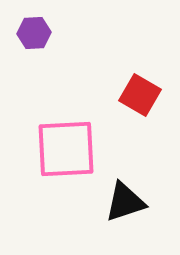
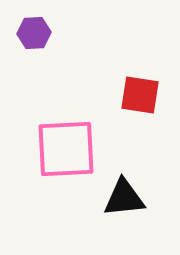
red square: rotated 21 degrees counterclockwise
black triangle: moved 1 px left, 4 px up; rotated 12 degrees clockwise
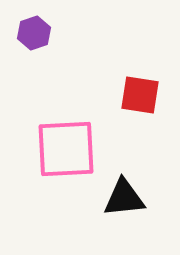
purple hexagon: rotated 16 degrees counterclockwise
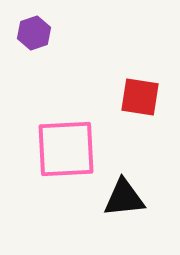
red square: moved 2 px down
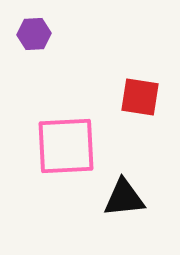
purple hexagon: moved 1 px down; rotated 16 degrees clockwise
pink square: moved 3 px up
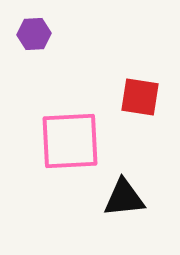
pink square: moved 4 px right, 5 px up
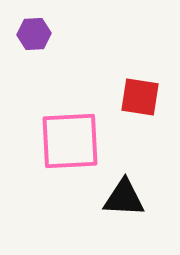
black triangle: rotated 9 degrees clockwise
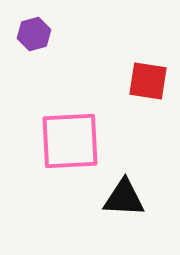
purple hexagon: rotated 12 degrees counterclockwise
red square: moved 8 px right, 16 px up
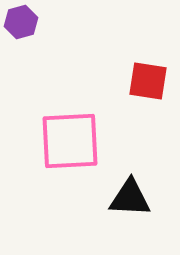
purple hexagon: moved 13 px left, 12 px up
black triangle: moved 6 px right
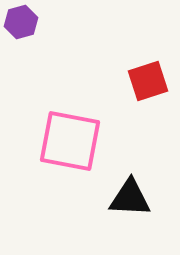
red square: rotated 27 degrees counterclockwise
pink square: rotated 14 degrees clockwise
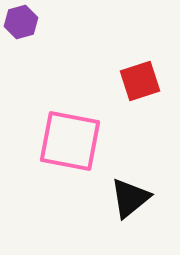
red square: moved 8 px left
black triangle: rotated 42 degrees counterclockwise
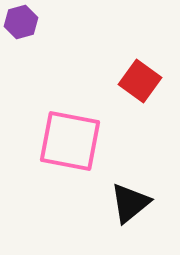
red square: rotated 36 degrees counterclockwise
black triangle: moved 5 px down
